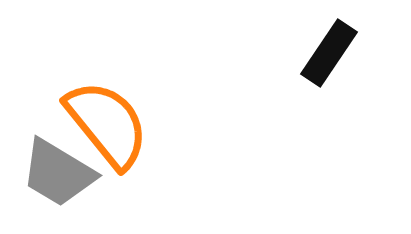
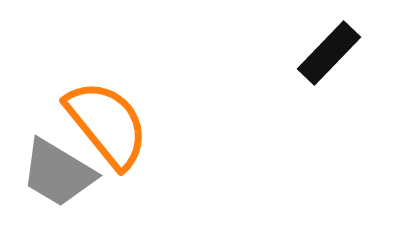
black rectangle: rotated 10 degrees clockwise
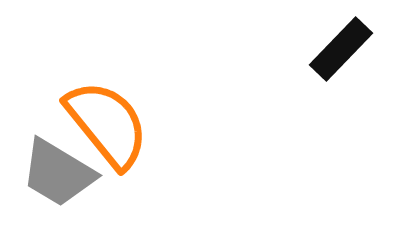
black rectangle: moved 12 px right, 4 px up
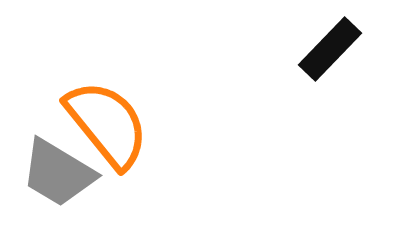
black rectangle: moved 11 px left
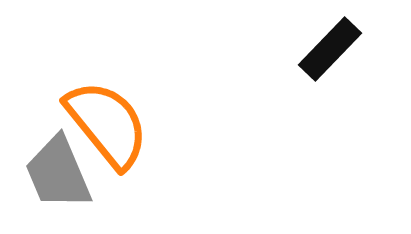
gray trapezoid: rotated 36 degrees clockwise
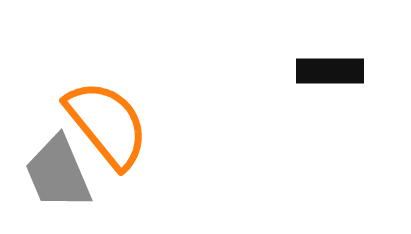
black rectangle: moved 22 px down; rotated 46 degrees clockwise
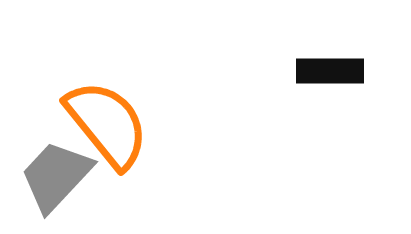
gray trapezoid: moved 2 px left, 3 px down; rotated 66 degrees clockwise
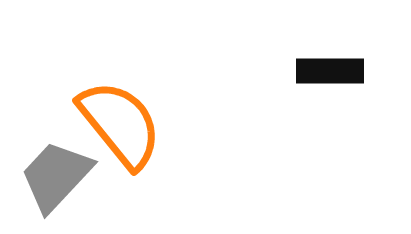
orange semicircle: moved 13 px right
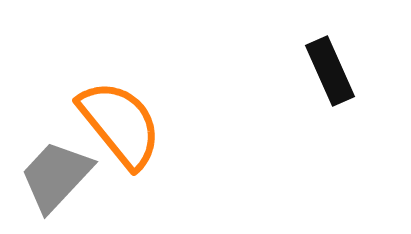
black rectangle: rotated 66 degrees clockwise
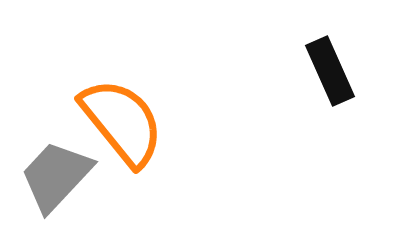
orange semicircle: moved 2 px right, 2 px up
